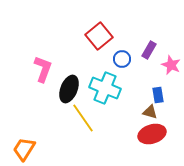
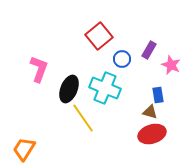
pink L-shape: moved 4 px left
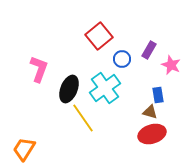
cyan cross: rotated 32 degrees clockwise
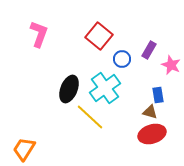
red square: rotated 12 degrees counterclockwise
pink L-shape: moved 35 px up
yellow line: moved 7 px right, 1 px up; rotated 12 degrees counterclockwise
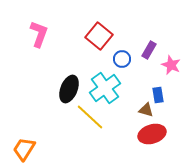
brown triangle: moved 4 px left, 2 px up
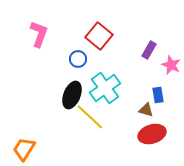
blue circle: moved 44 px left
black ellipse: moved 3 px right, 6 px down
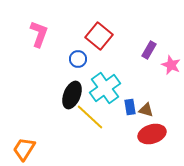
blue rectangle: moved 28 px left, 12 px down
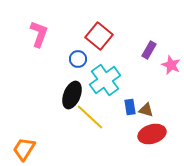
cyan cross: moved 8 px up
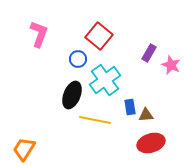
purple rectangle: moved 3 px down
brown triangle: moved 5 px down; rotated 21 degrees counterclockwise
yellow line: moved 5 px right, 3 px down; rotated 32 degrees counterclockwise
red ellipse: moved 1 px left, 9 px down
